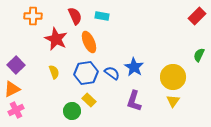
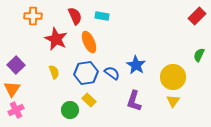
blue star: moved 2 px right, 2 px up
orange triangle: rotated 30 degrees counterclockwise
green circle: moved 2 px left, 1 px up
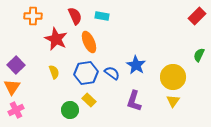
orange triangle: moved 2 px up
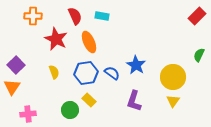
pink cross: moved 12 px right, 4 px down; rotated 21 degrees clockwise
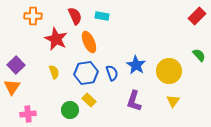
green semicircle: rotated 112 degrees clockwise
blue semicircle: rotated 35 degrees clockwise
yellow circle: moved 4 px left, 6 px up
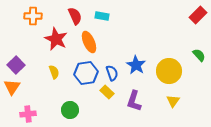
red rectangle: moved 1 px right, 1 px up
yellow rectangle: moved 18 px right, 8 px up
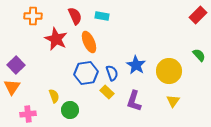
yellow semicircle: moved 24 px down
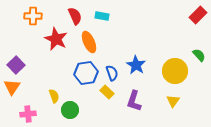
yellow circle: moved 6 px right
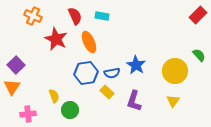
orange cross: rotated 24 degrees clockwise
blue semicircle: rotated 98 degrees clockwise
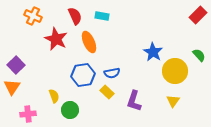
blue star: moved 17 px right, 13 px up
blue hexagon: moved 3 px left, 2 px down
